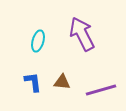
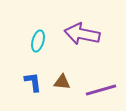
purple arrow: rotated 52 degrees counterclockwise
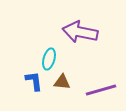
purple arrow: moved 2 px left, 2 px up
cyan ellipse: moved 11 px right, 18 px down
blue L-shape: moved 1 px right, 1 px up
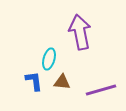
purple arrow: rotated 68 degrees clockwise
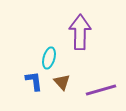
purple arrow: rotated 12 degrees clockwise
cyan ellipse: moved 1 px up
brown triangle: rotated 42 degrees clockwise
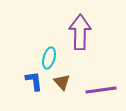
purple line: rotated 8 degrees clockwise
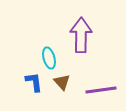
purple arrow: moved 1 px right, 3 px down
cyan ellipse: rotated 30 degrees counterclockwise
blue L-shape: moved 1 px down
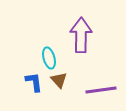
brown triangle: moved 3 px left, 2 px up
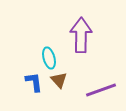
purple line: rotated 12 degrees counterclockwise
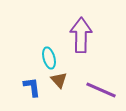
blue L-shape: moved 2 px left, 5 px down
purple line: rotated 44 degrees clockwise
